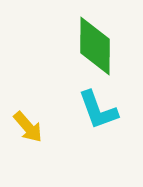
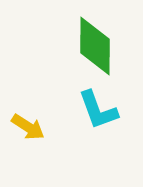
yellow arrow: rotated 16 degrees counterclockwise
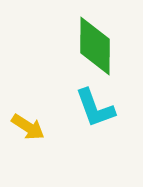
cyan L-shape: moved 3 px left, 2 px up
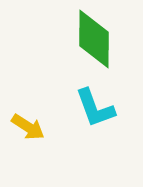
green diamond: moved 1 px left, 7 px up
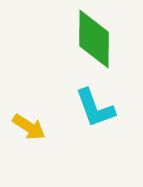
yellow arrow: moved 1 px right
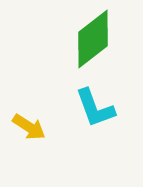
green diamond: moved 1 px left; rotated 52 degrees clockwise
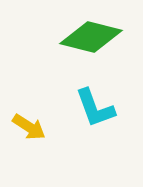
green diamond: moved 2 px left, 2 px up; rotated 52 degrees clockwise
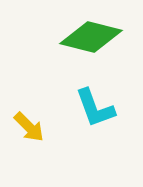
yellow arrow: rotated 12 degrees clockwise
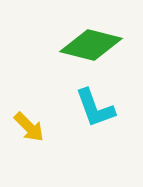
green diamond: moved 8 px down
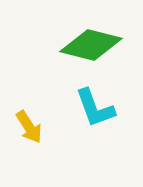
yellow arrow: rotated 12 degrees clockwise
